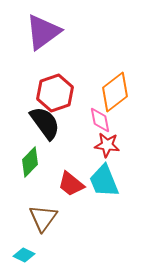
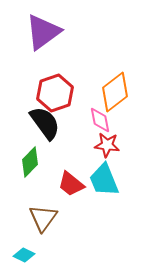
cyan trapezoid: moved 1 px up
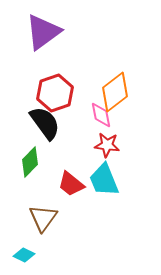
pink diamond: moved 1 px right, 5 px up
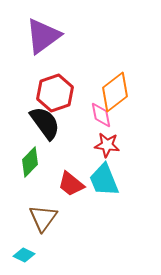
purple triangle: moved 4 px down
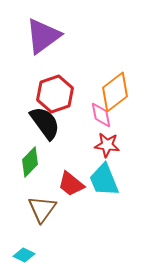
red hexagon: moved 1 px down
brown triangle: moved 1 px left, 9 px up
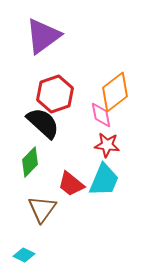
black semicircle: moved 2 px left; rotated 12 degrees counterclockwise
cyan trapezoid: rotated 135 degrees counterclockwise
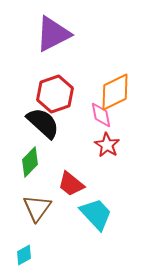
purple triangle: moved 10 px right, 2 px up; rotated 9 degrees clockwise
orange diamond: rotated 12 degrees clockwise
red star: rotated 25 degrees clockwise
cyan trapezoid: moved 8 px left, 34 px down; rotated 66 degrees counterclockwise
brown triangle: moved 5 px left, 1 px up
cyan diamond: rotated 55 degrees counterclockwise
